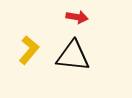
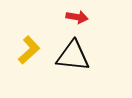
yellow L-shape: rotated 8 degrees clockwise
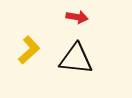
black triangle: moved 3 px right, 3 px down
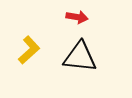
black triangle: moved 4 px right, 2 px up
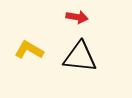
yellow L-shape: rotated 108 degrees counterclockwise
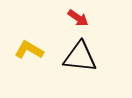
red arrow: moved 1 px right, 1 px down; rotated 25 degrees clockwise
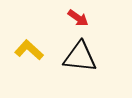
yellow L-shape: rotated 12 degrees clockwise
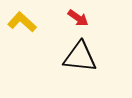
yellow L-shape: moved 7 px left, 28 px up
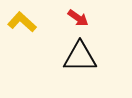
black triangle: rotated 6 degrees counterclockwise
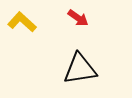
black triangle: moved 12 px down; rotated 9 degrees counterclockwise
